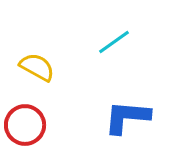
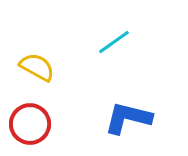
blue L-shape: moved 1 px right, 1 px down; rotated 9 degrees clockwise
red circle: moved 5 px right, 1 px up
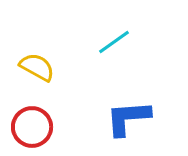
blue L-shape: rotated 18 degrees counterclockwise
red circle: moved 2 px right, 3 px down
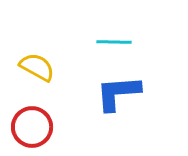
cyan line: rotated 36 degrees clockwise
blue L-shape: moved 10 px left, 25 px up
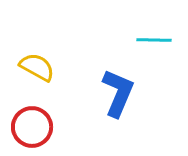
cyan line: moved 40 px right, 2 px up
blue L-shape: rotated 117 degrees clockwise
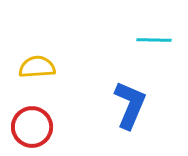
yellow semicircle: rotated 33 degrees counterclockwise
blue L-shape: moved 12 px right, 12 px down
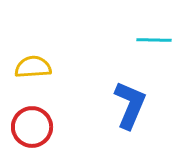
yellow semicircle: moved 4 px left
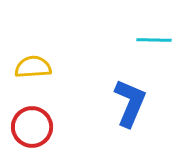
blue L-shape: moved 2 px up
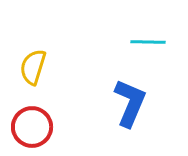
cyan line: moved 6 px left, 2 px down
yellow semicircle: rotated 69 degrees counterclockwise
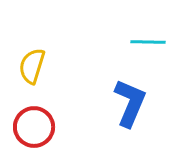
yellow semicircle: moved 1 px left, 1 px up
red circle: moved 2 px right
